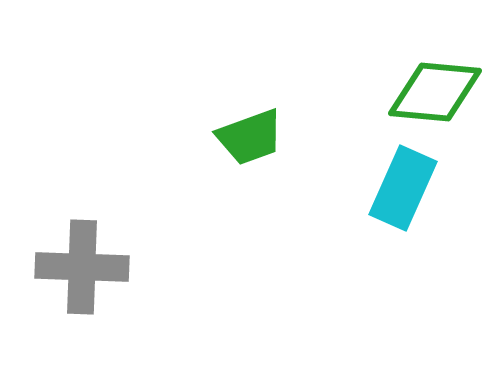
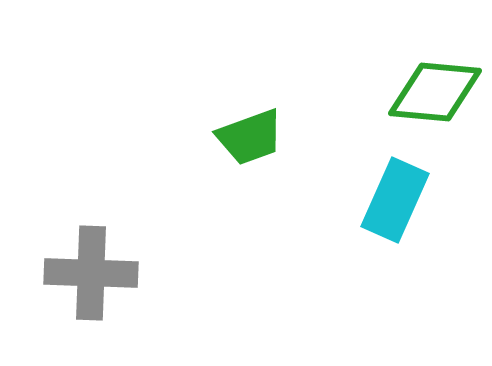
cyan rectangle: moved 8 px left, 12 px down
gray cross: moved 9 px right, 6 px down
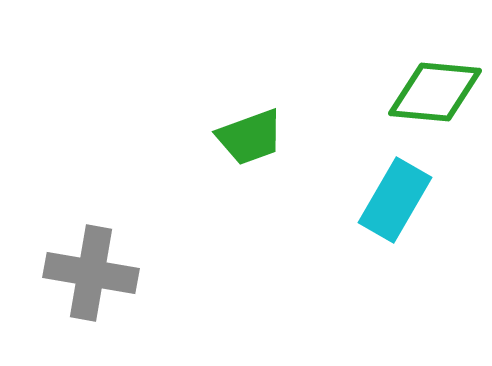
cyan rectangle: rotated 6 degrees clockwise
gray cross: rotated 8 degrees clockwise
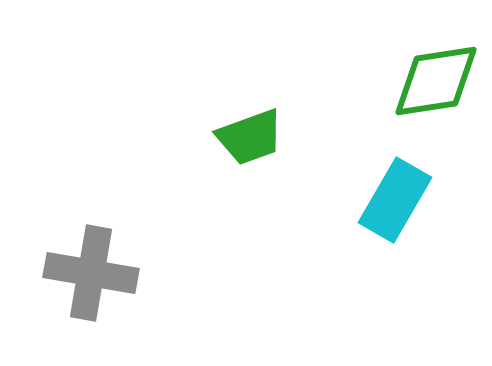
green diamond: moved 1 px right, 11 px up; rotated 14 degrees counterclockwise
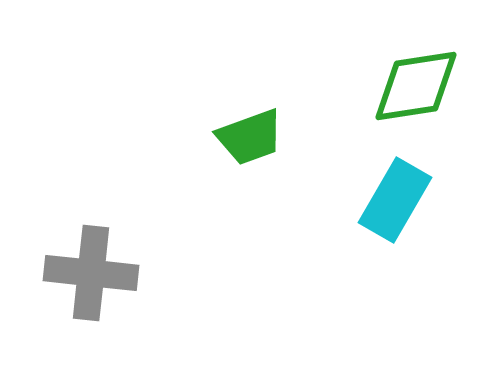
green diamond: moved 20 px left, 5 px down
gray cross: rotated 4 degrees counterclockwise
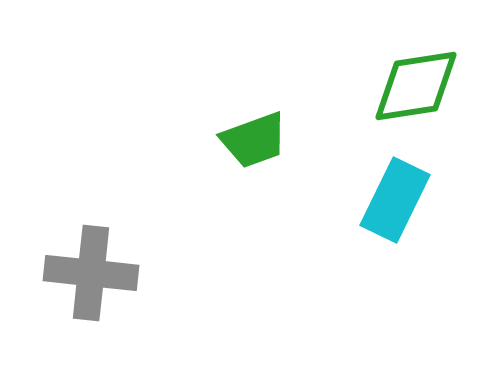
green trapezoid: moved 4 px right, 3 px down
cyan rectangle: rotated 4 degrees counterclockwise
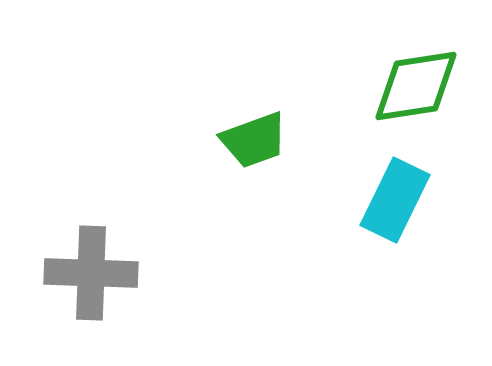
gray cross: rotated 4 degrees counterclockwise
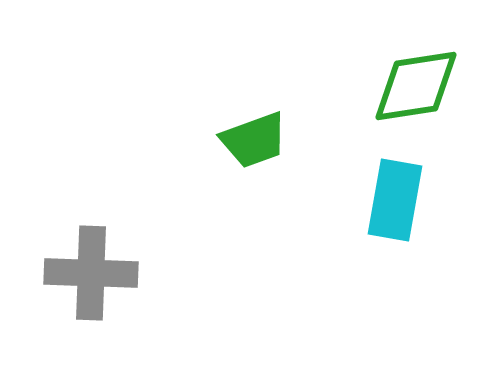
cyan rectangle: rotated 16 degrees counterclockwise
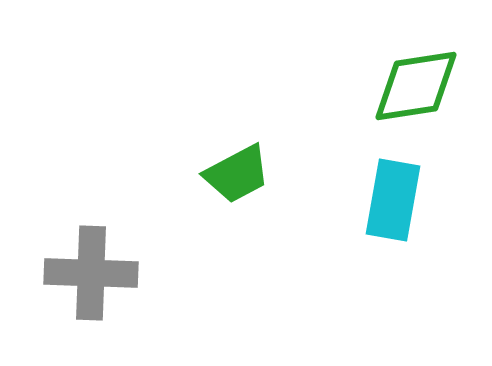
green trapezoid: moved 17 px left, 34 px down; rotated 8 degrees counterclockwise
cyan rectangle: moved 2 px left
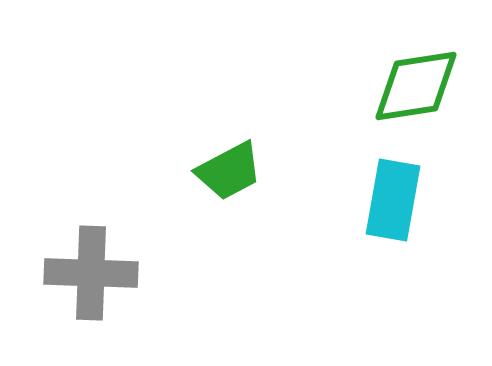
green trapezoid: moved 8 px left, 3 px up
